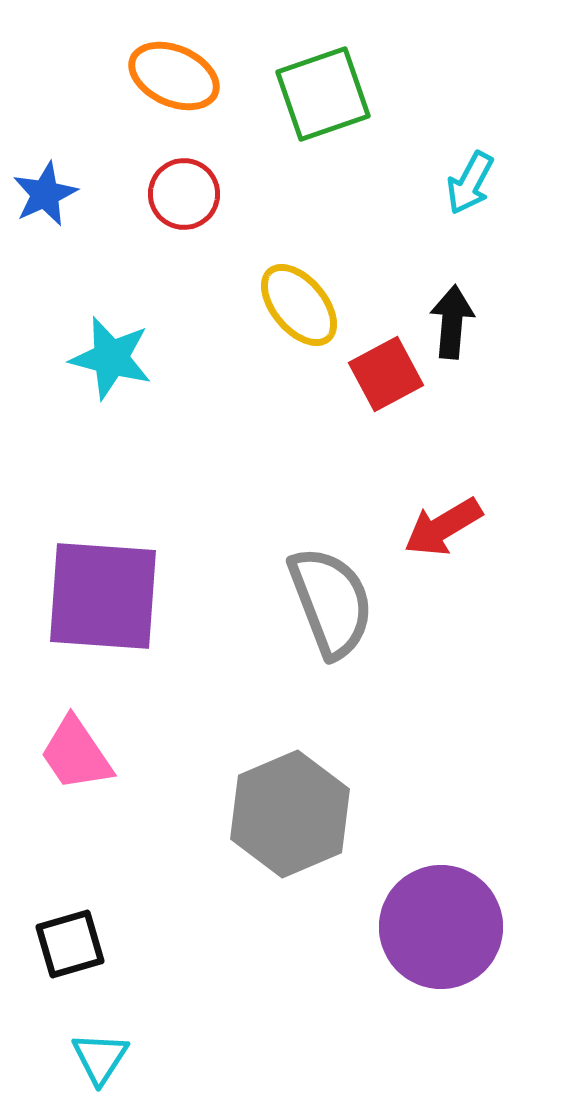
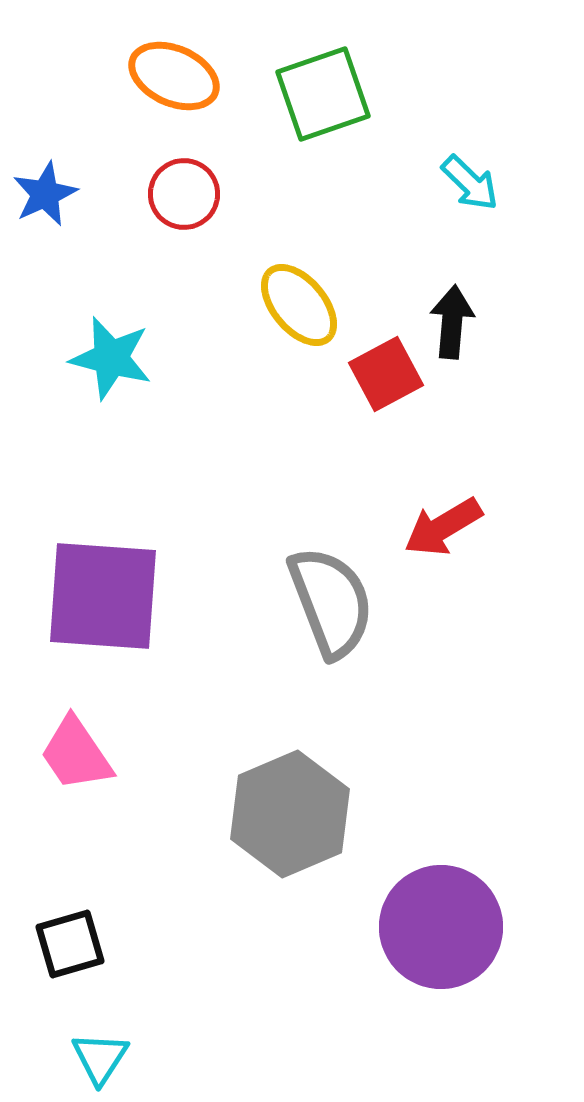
cyan arrow: rotated 74 degrees counterclockwise
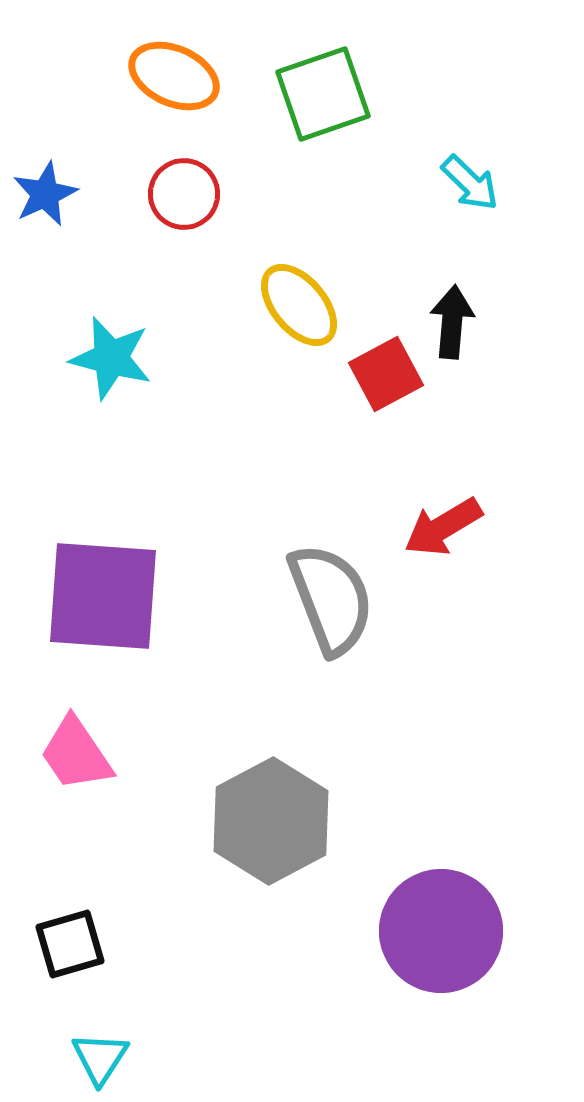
gray semicircle: moved 3 px up
gray hexagon: moved 19 px left, 7 px down; rotated 5 degrees counterclockwise
purple circle: moved 4 px down
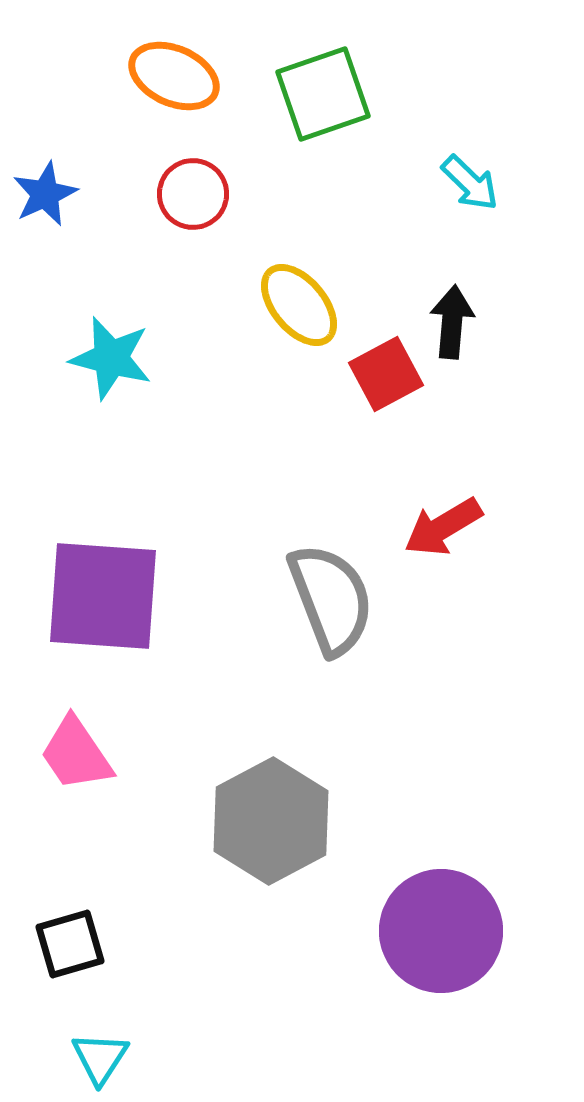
red circle: moved 9 px right
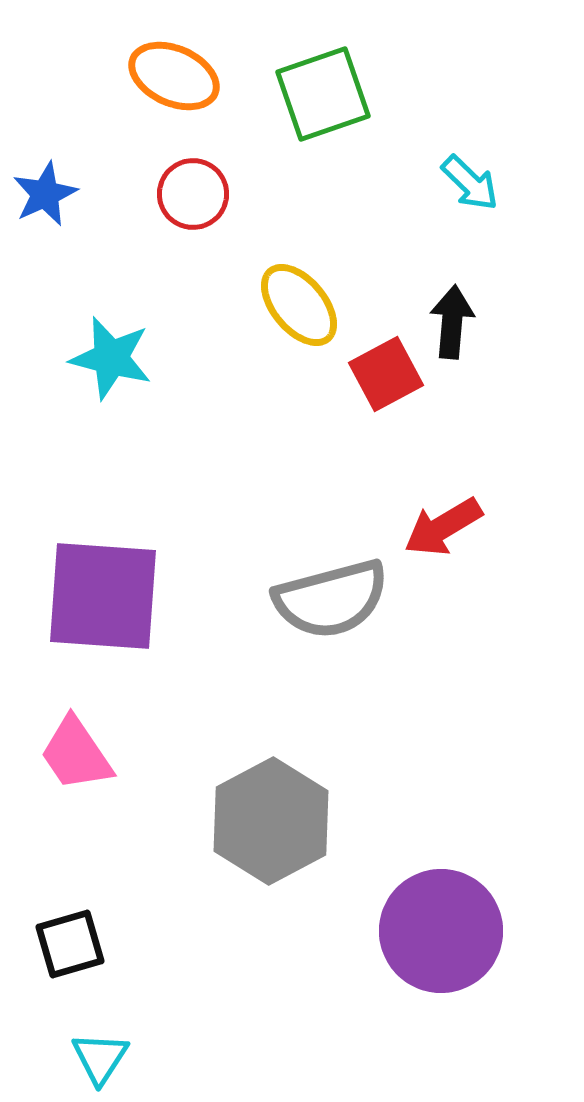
gray semicircle: rotated 96 degrees clockwise
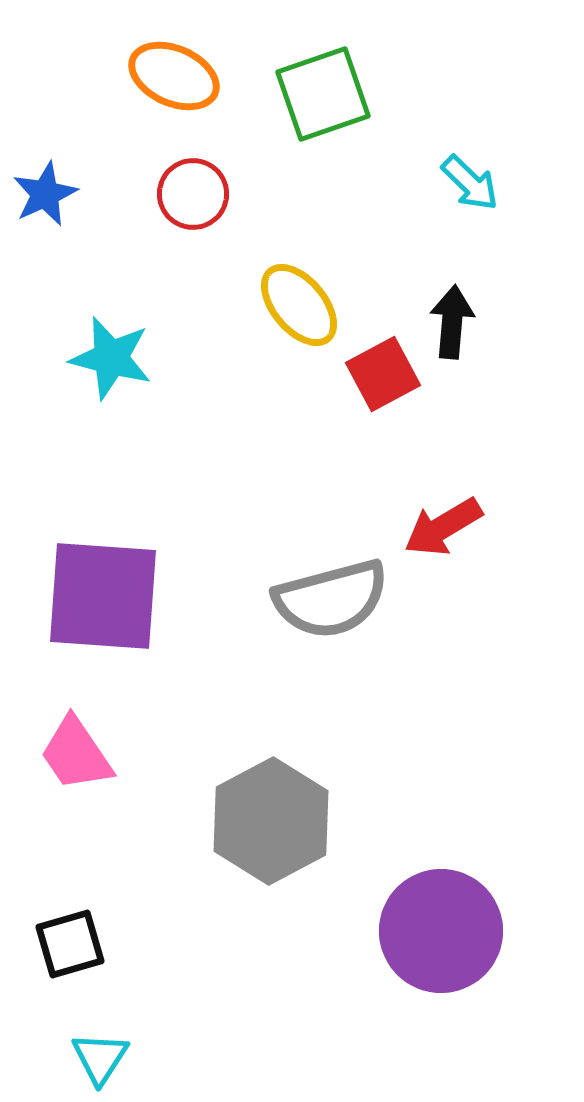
red square: moved 3 px left
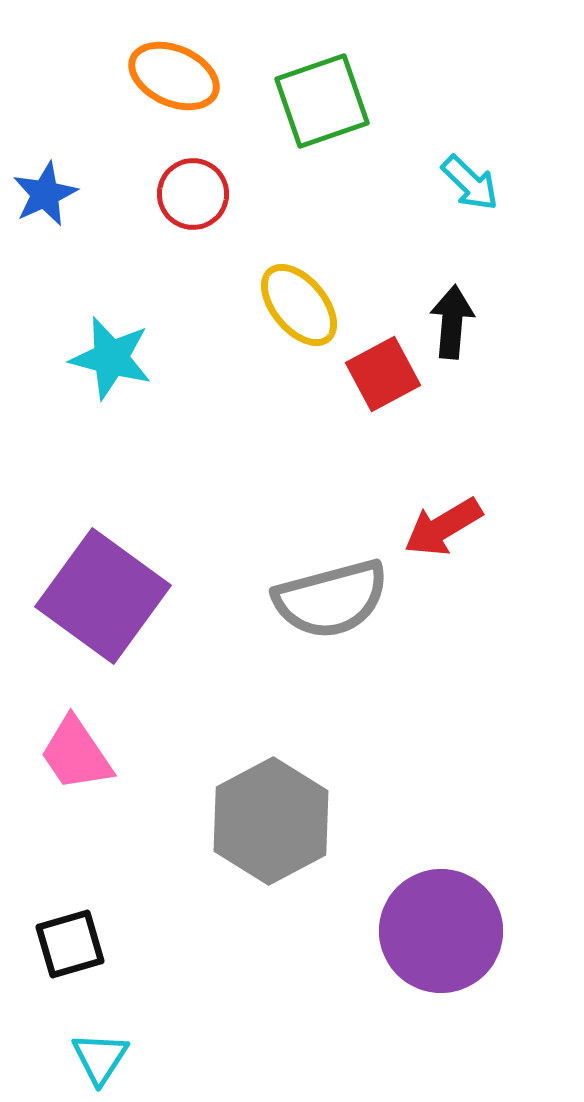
green square: moved 1 px left, 7 px down
purple square: rotated 32 degrees clockwise
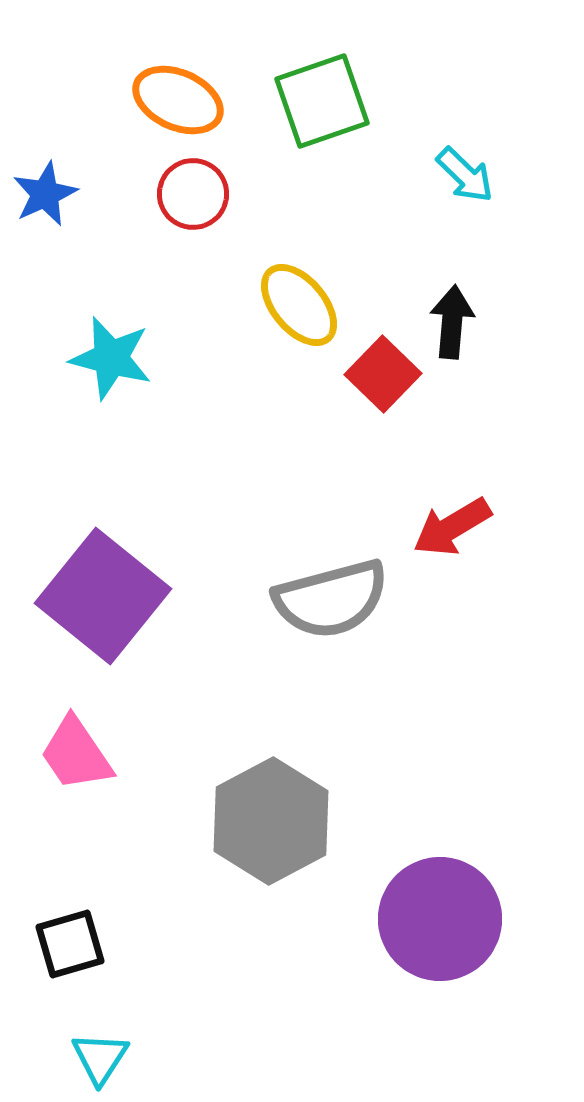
orange ellipse: moved 4 px right, 24 px down
cyan arrow: moved 5 px left, 8 px up
red square: rotated 18 degrees counterclockwise
red arrow: moved 9 px right
purple square: rotated 3 degrees clockwise
purple circle: moved 1 px left, 12 px up
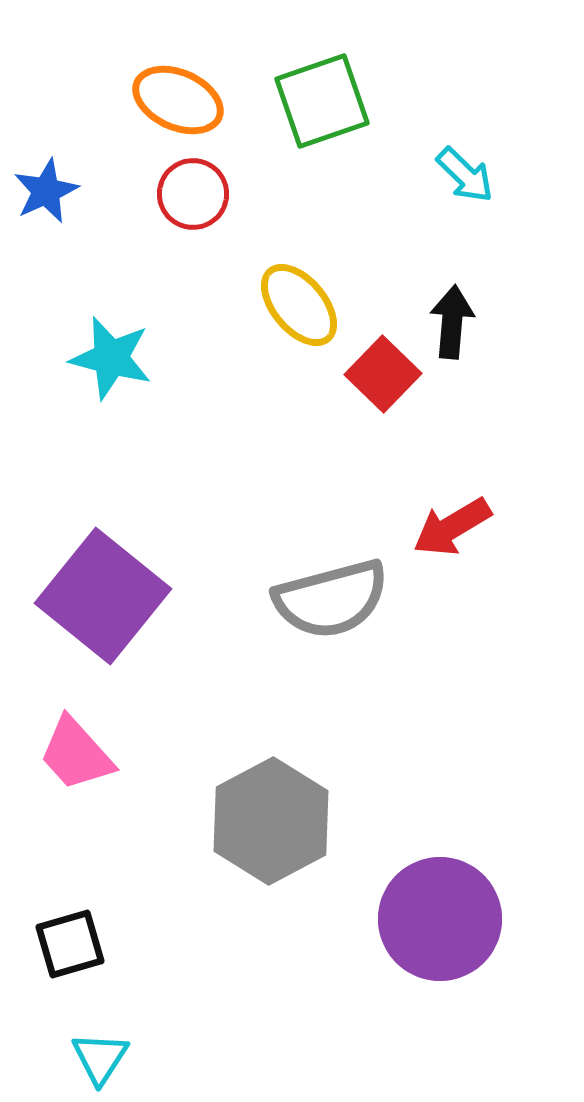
blue star: moved 1 px right, 3 px up
pink trapezoid: rotated 8 degrees counterclockwise
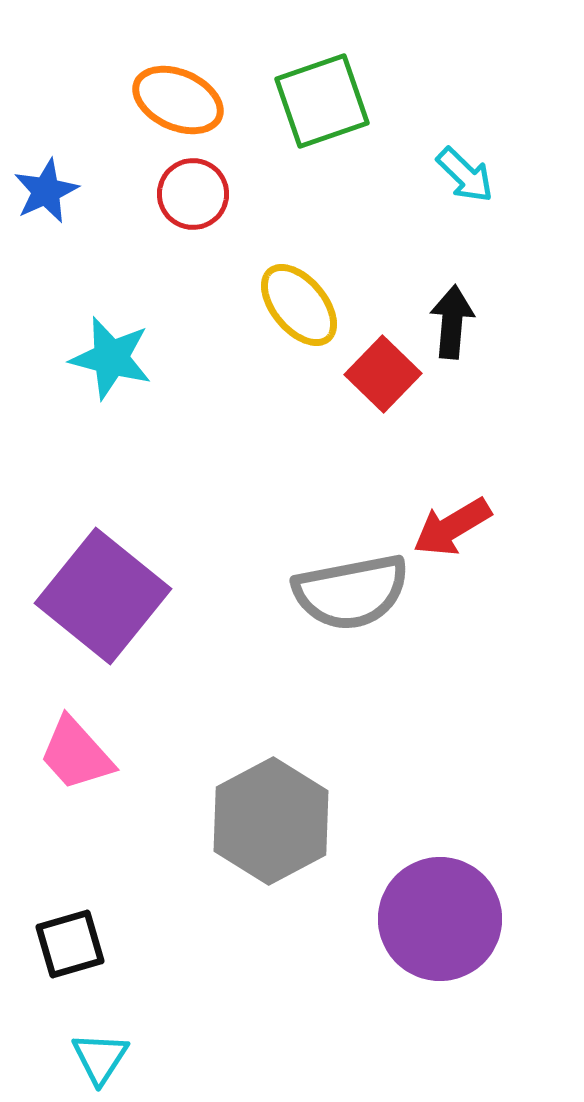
gray semicircle: moved 20 px right, 7 px up; rotated 4 degrees clockwise
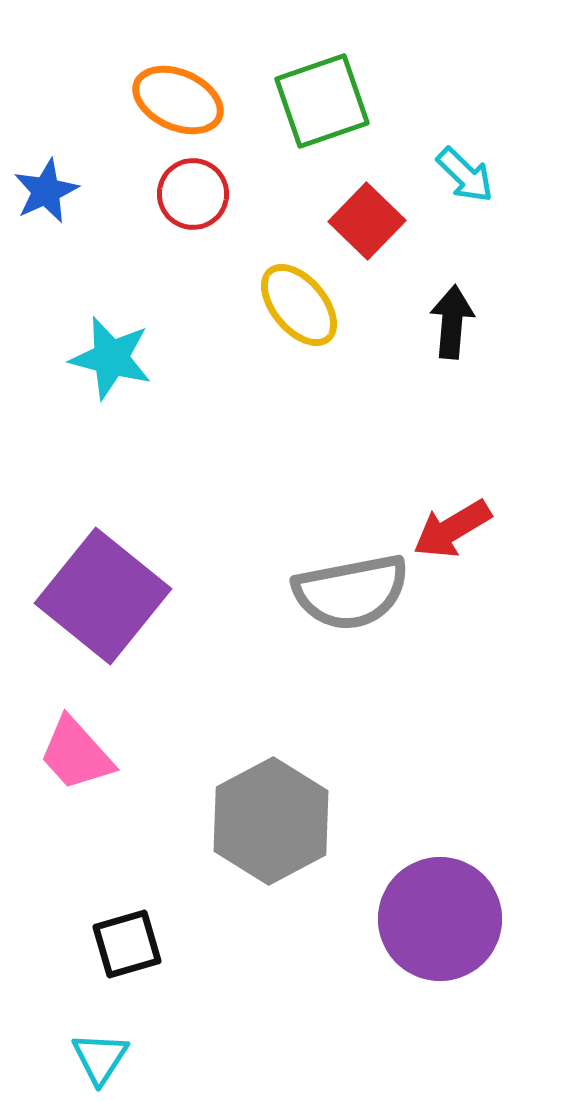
red square: moved 16 px left, 153 px up
red arrow: moved 2 px down
black square: moved 57 px right
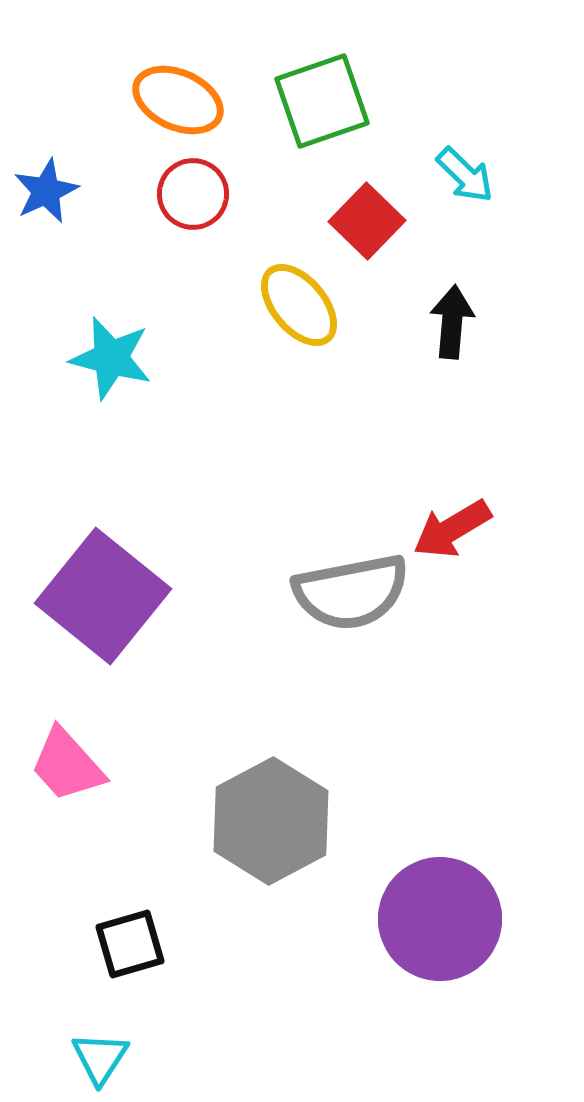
pink trapezoid: moved 9 px left, 11 px down
black square: moved 3 px right
